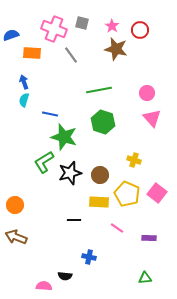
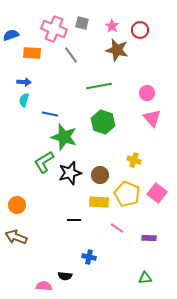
brown star: moved 1 px right, 1 px down
blue arrow: rotated 112 degrees clockwise
green line: moved 4 px up
orange circle: moved 2 px right
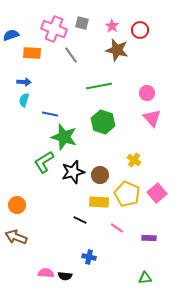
yellow cross: rotated 16 degrees clockwise
black star: moved 3 px right, 1 px up
pink square: rotated 12 degrees clockwise
black line: moved 6 px right; rotated 24 degrees clockwise
pink semicircle: moved 2 px right, 13 px up
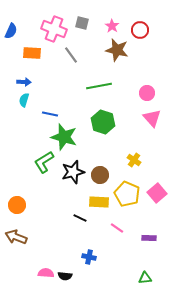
blue semicircle: moved 4 px up; rotated 133 degrees clockwise
black line: moved 2 px up
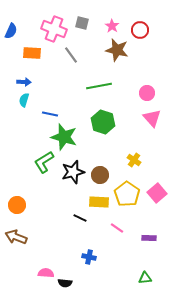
yellow pentagon: rotated 10 degrees clockwise
black semicircle: moved 7 px down
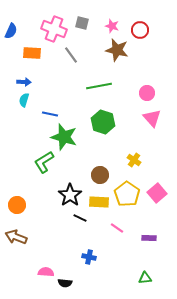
pink star: rotated 16 degrees counterclockwise
black star: moved 3 px left, 23 px down; rotated 20 degrees counterclockwise
pink semicircle: moved 1 px up
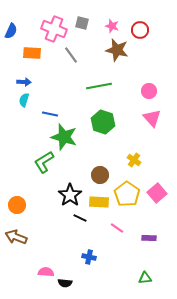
pink circle: moved 2 px right, 2 px up
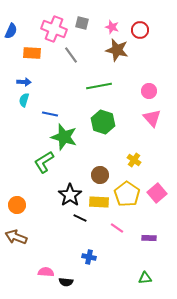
pink star: moved 1 px down
black semicircle: moved 1 px right, 1 px up
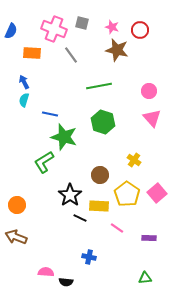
blue arrow: rotated 120 degrees counterclockwise
yellow rectangle: moved 4 px down
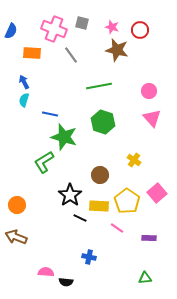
yellow pentagon: moved 7 px down
